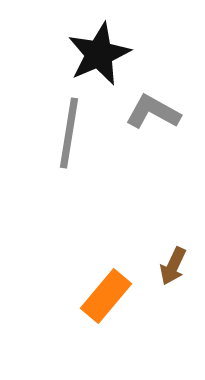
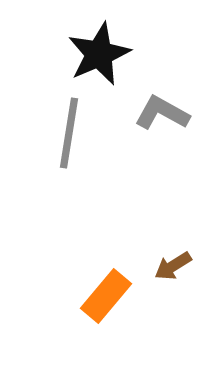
gray L-shape: moved 9 px right, 1 px down
brown arrow: rotated 33 degrees clockwise
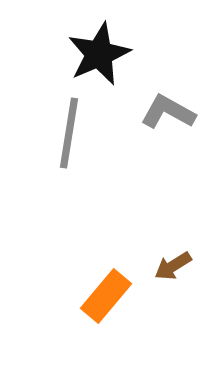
gray L-shape: moved 6 px right, 1 px up
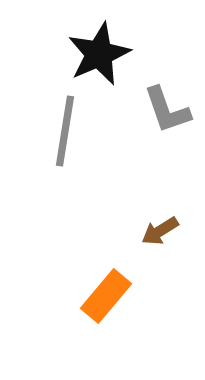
gray L-shape: moved 1 px left, 2 px up; rotated 138 degrees counterclockwise
gray line: moved 4 px left, 2 px up
brown arrow: moved 13 px left, 35 px up
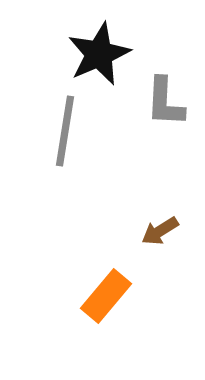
gray L-shape: moved 2 px left, 8 px up; rotated 22 degrees clockwise
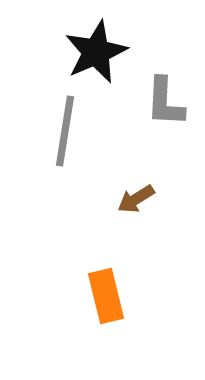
black star: moved 3 px left, 2 px up
brown arrow: moved 24 px left, 32 px up
orange rectangle: rotated 54 degrees counterclockwise
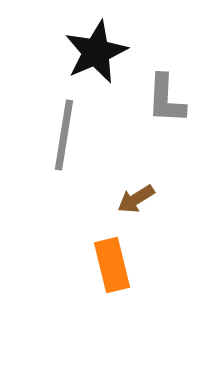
gray L-shape: moved 1 px right, 3 px up
gray line: moved 1 px left, 4 px down
orange rectangle: moved 6 px right, 31 px up
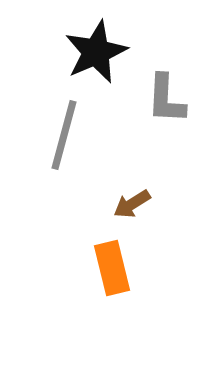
gray line: rotated 6 degrees clockwise
brown arrow: moved 4 px left, 5 px down
orange rectangle: moved 3 px down
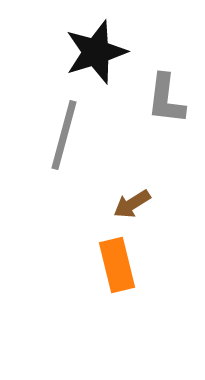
black star: rotated 6 degrees clockwise
gray L-shape: rotated 4 degrees clockwise
orange rectangle: moved 5 px right, 3 px up
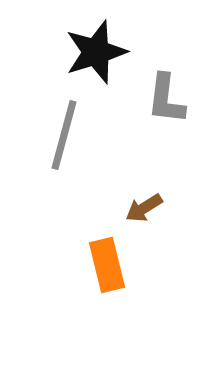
brown arrow: moved 12 px right, 4 px down
orange rectangle: moved 10 px left
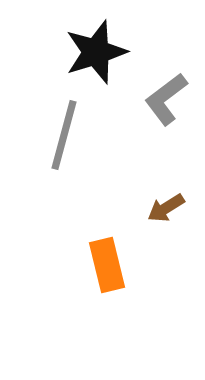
gray L-shape: rotated 46 degrees clockwise
brown arrow: moved 22 px right
